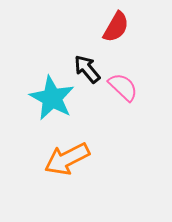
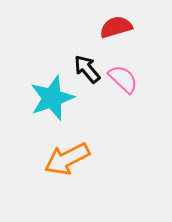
red semicircle: rotated 136 degrees counterclockwise
pink semicircle: moved 8 px up
cyan star: rotated 24 degrees clockwise
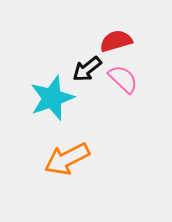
red semicircle: moved 14 px down
black arrow: rotated 88 degrees counterclockwise
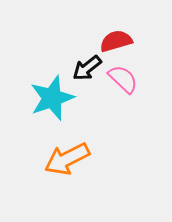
black arrow: moved 1 px up
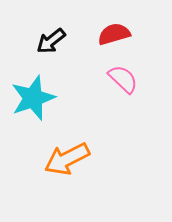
red semicircle: moved 2 px left, 7 px up
black arrow: moved 36 px left, 27 px up
cyan star: moved 19 px left
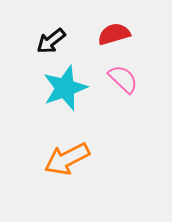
cyan star: moved 32 px right, 10 px up
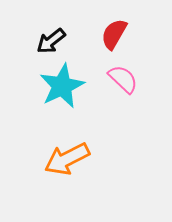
red semicircle: rotated 44 degrees counterclockwise
cyan star: moved 3 px left, 2 px up; rotated 6 degrees counterclockwise
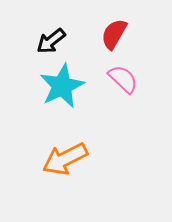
orange arrow: moved 2 px left
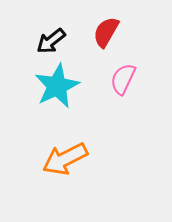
red semicircle: moved 8 px left, 2 px up
pink semicircle: rotated 108 degrees counterclockwise
cyan star: moved 5 px left
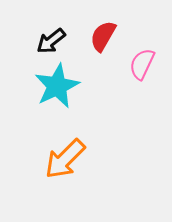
red semicircle: moved 3 px left, 4 px down
pink semicircle: moved 19 px right, 15 px up
orange arrow: rotated 18 degrees counterclockwise
